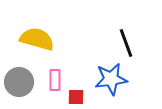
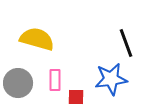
gray circle: moved 1 px left, 1 px down
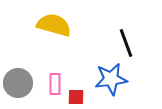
yellow semicircle: moved 17 px right, 14 px up
pink rectangle: moved 4 px down
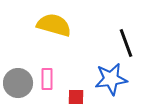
pink rectangle: moved 8 px left, 5 px up
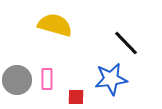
yellow semicircle: moved 1 px right
black line: rotated 24 degrees counterclockwise
gray circle: moved 1 px left, 3 px up
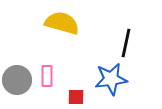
yellow semicircle: moved 7 px right, 2 px up
black line: rotated 56 degrees clockwise
pink rectangle: moved 3 px up
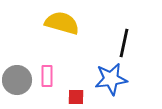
black line: moved 2 px left
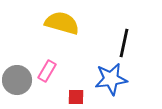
pink rectangle: moved 5 px up; rotated 30 degrees clockwise
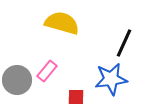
black line: rotated 12 degrees clockwise
pink rectangle: rotated 10 degrees clockwise
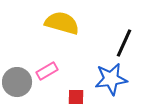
pink rectangle: rotated 20 degrees clockwise
gray circle: moved 2 px down
